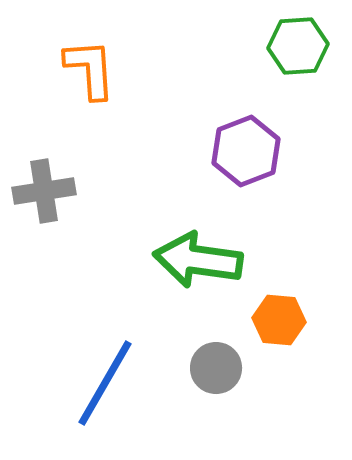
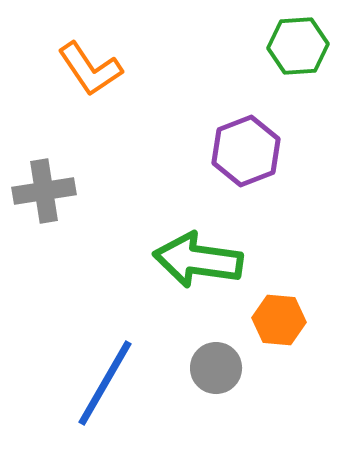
orange L-shape: rotated 150 degrees clockwise
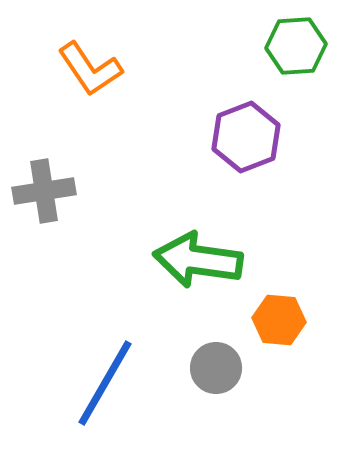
green hexagon: moved 2 px left
purple hexagon: moved 14 px up
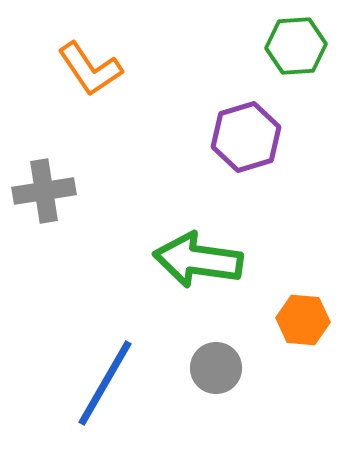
purple hexagon: rotated 4 degrees clockwise
orange hexagon: moved 24 px right
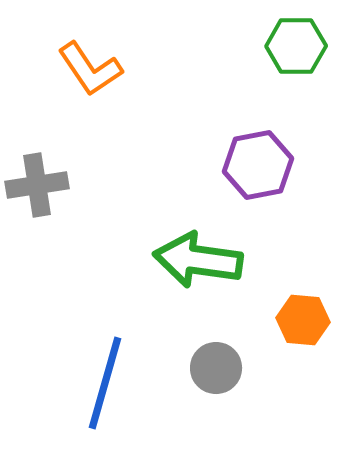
green hexagon: rotated 4 degrees clockwise
purple hexagon: moved 12 px right, 28 px down; rotated 6 degrees clockwise
gray cross: moved 7 px left, 6 px up
blue line: rotated 14 degrees counterclockwise
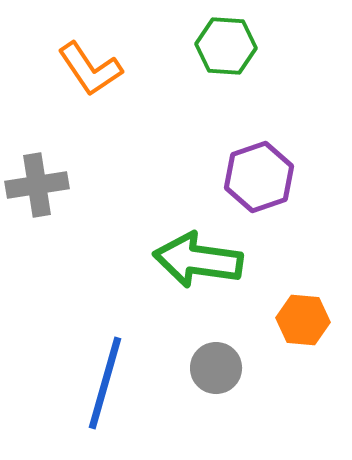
green hexagon: moved 70 px left; rotated 4 degrees clockwise
purple hexagon: moved 1 px right, 12 px down; rotated 8 degrees counterclockwise
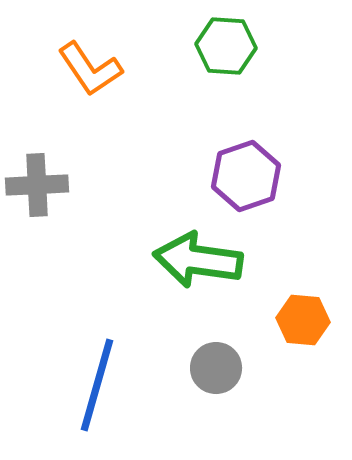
purple hexagon: moved 13 px left, 1 px up
gray cross: rotated 6 degrees clockwise
blue line: moved 8 px left, 2 px down
